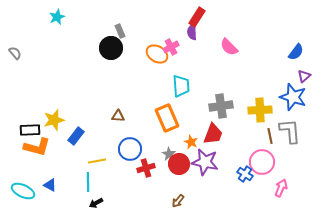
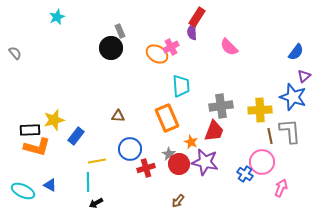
red trapezoid: moved 1 px right, 3 px up
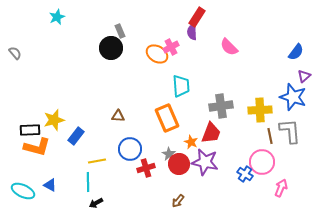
red trapezoid: moved 3 px left, 2 px down
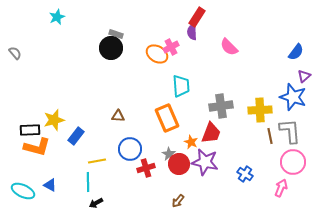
gray rectangle: moved 4 px left, 3 px down; rotated 48 degrees counterclockwise
pink circle: moved 31 px right
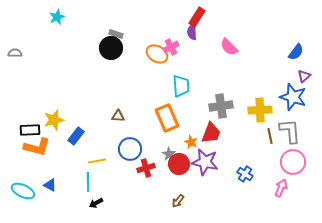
gray semicircle: rotated 48 degrees counterclockwise
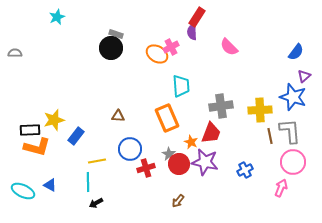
blue cross: moved 4 px up; rotated 28 degrees clockwise
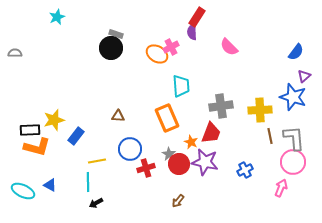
gray L-shape: moved 4 px right, 7 px down
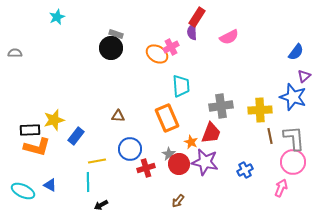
pink semicircle: moved 10 px up; rotated 72 degrees counterclockwise
black arrow: moved 5 px right, 2 px down
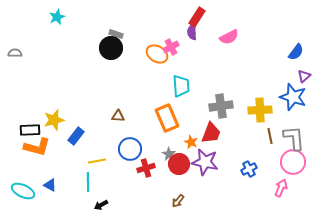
blue cross: moved 4 px right, 1 px up
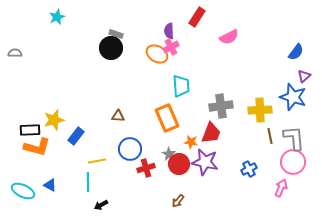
purple semicircle: moved 23 px left, 1 px up
orange star: rotated 16 degrees counterclockwise
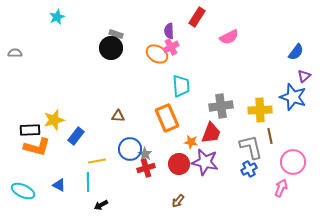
gray L-shape: moved 43 px left, 9 px down; rotated 8 degrees counterclockwise
gray star: moved 24 px left
blue triangle: moved 9 px right
